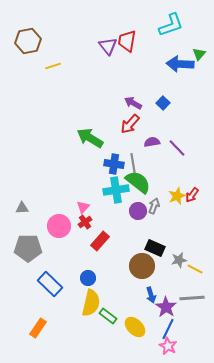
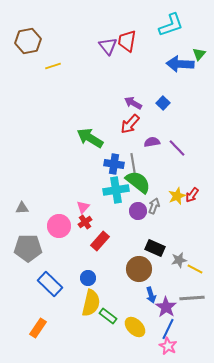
brown circle at (142, 266): moved 3 px left, 3 px down
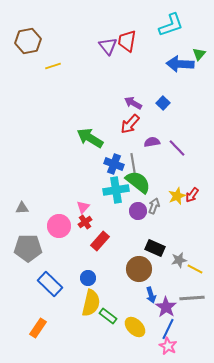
blue cross at (114, 164): rotated 12 degrees clockwise
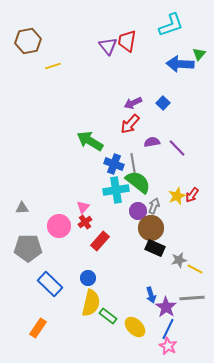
purple arrow at (133, 103): rotated 54 degrees counterclockwise
green arrow at (90, 138): moved 3 px down
brown circle at (139, 269): moved 12 px right, 41 px up
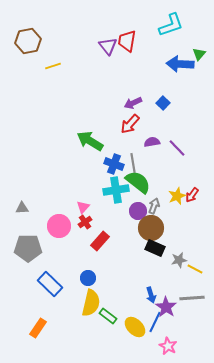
blue line at (168, 329): moved 13 px left, 7 px up
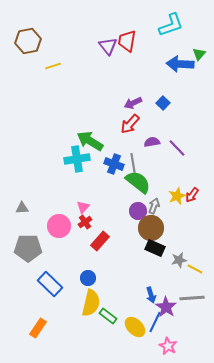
cyan cross at (116, 190): moved 39 px left, 31 px up
